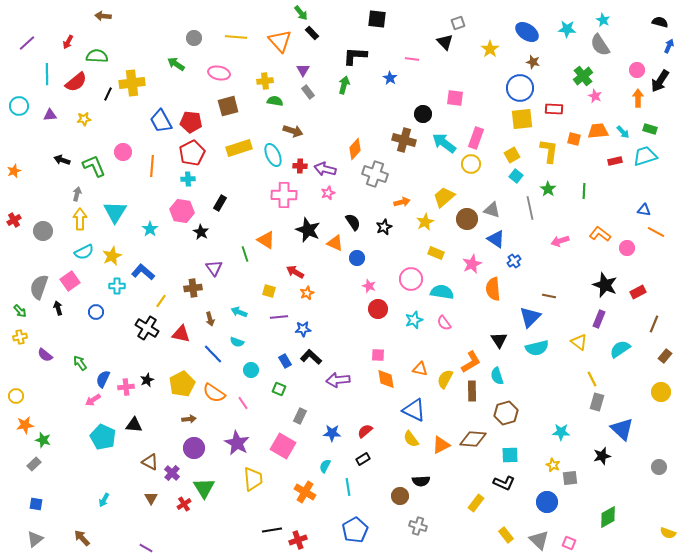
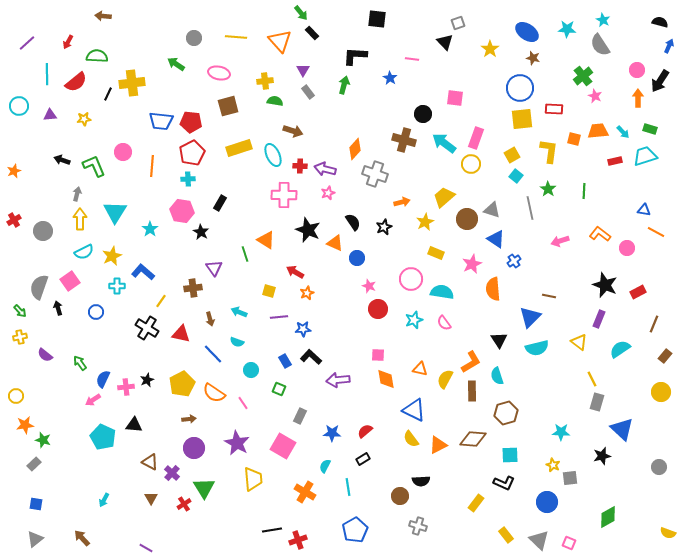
brown star at (533, 62): moved 4 px up
blue trapezoid at (161, 121): rotated 55 degrees counterclockwise
orange triangle at (441, 445): moved 3 px left
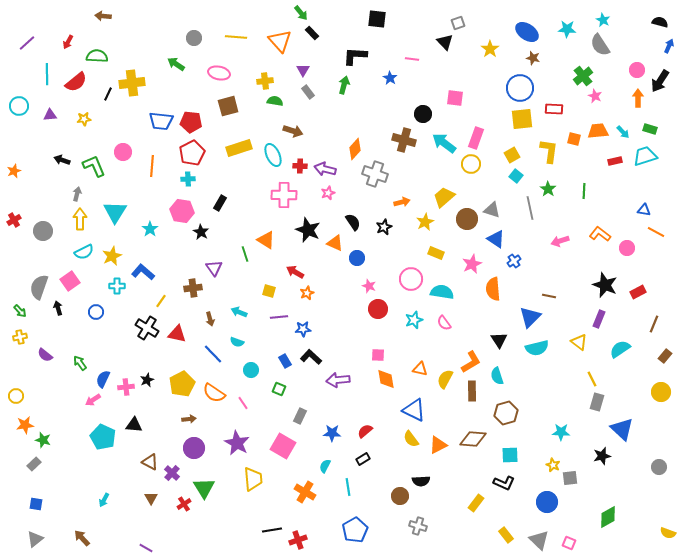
red triangle at (181, 334): moved 4 px left
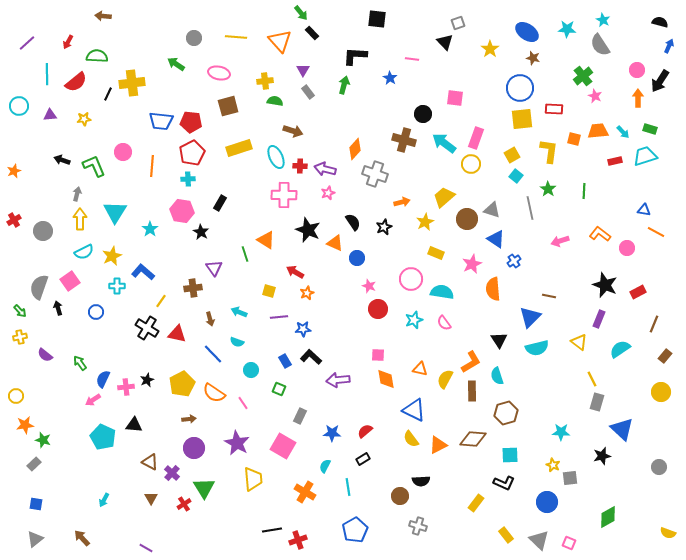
cyan ellipse at (273, 155): moved 3 px right, 2 px down
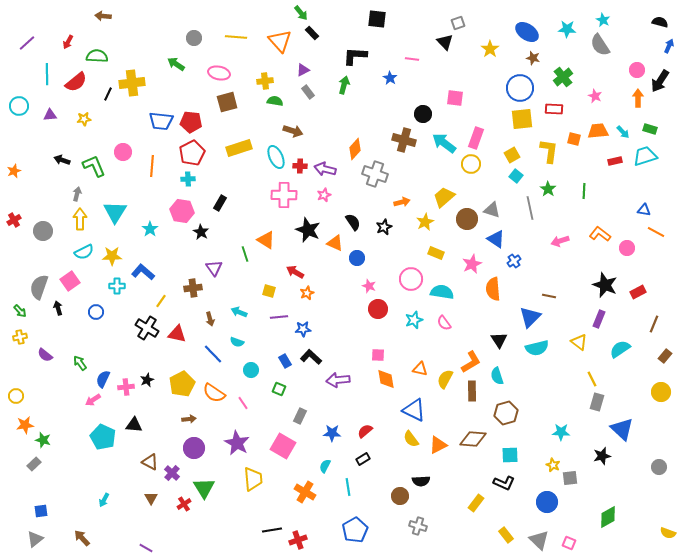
purple triangle at (303, 70): rotated 32 degrees clockwise
green cross at (583, 76): moved 20 px left, 1 px down
brown square at (228, 106): moved 1 px left, 4 px up
pink star at (328, 193): moved 4 px left, 2 px down
yellow star at (112, 256): rotated 24 degrees clockwise
blue square at (36, 504): moved 5 px right, 7 px down; rotated 16 degrees counterclockwise
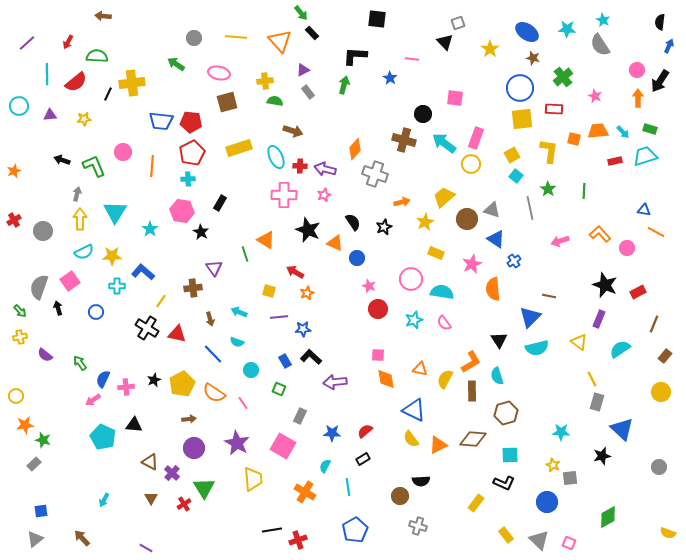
black semicircle at (660, 22): rotated 98 degrees counterclockwise
orange L-shape at (600, 234): rotated 10 degrees clockwise
black star at (147, 380): moved 7 px right
purple arrow at (338, 380): moved 3 px left, 2 px down
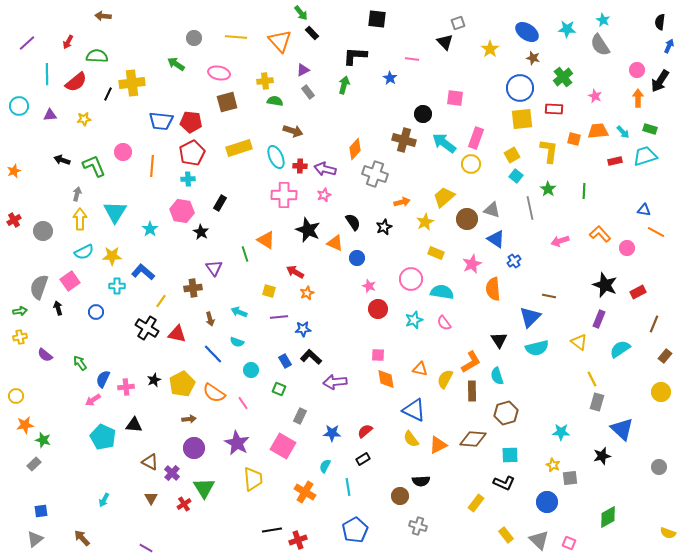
green arrow at (20, 311): rotated 56 degrees counterclockwise
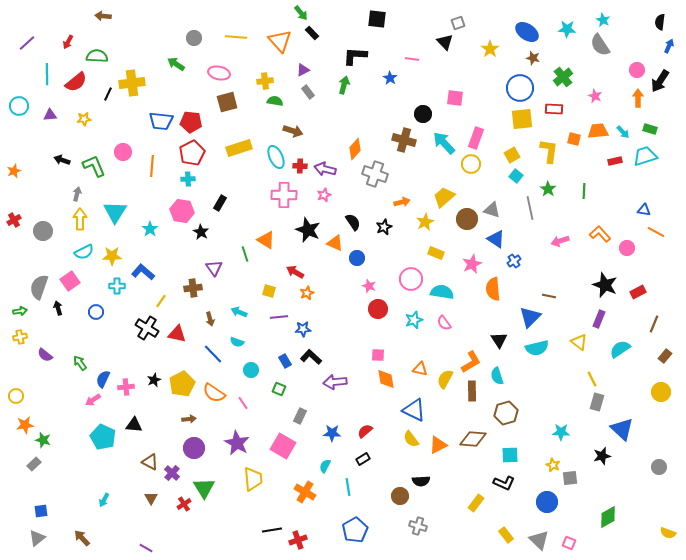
cyan arrow at (444, 143): rotated 10 degrees clockwise
gray triangle at (35, 539): moved 2 px right, 1 px up
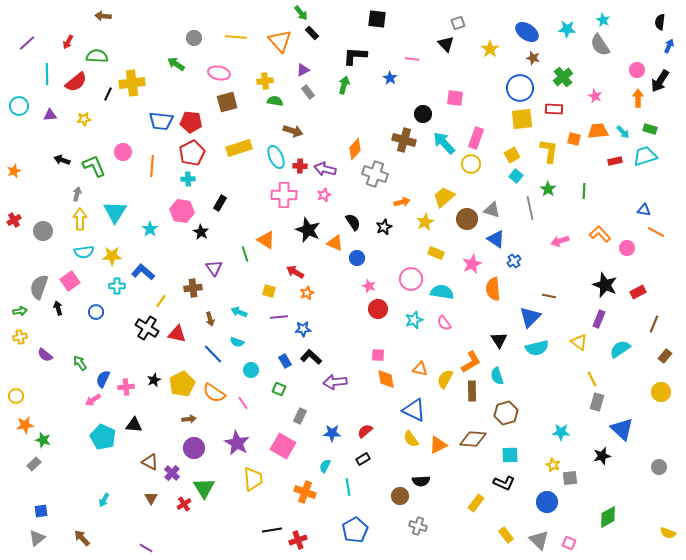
black triangle at (445, 42): moved 1 px right, 2 px down
cyan semicircle at (84, 252): rotated 18 degrees clockwise
orange cross at (305, 492): rotated 10 degrees counterclockwise
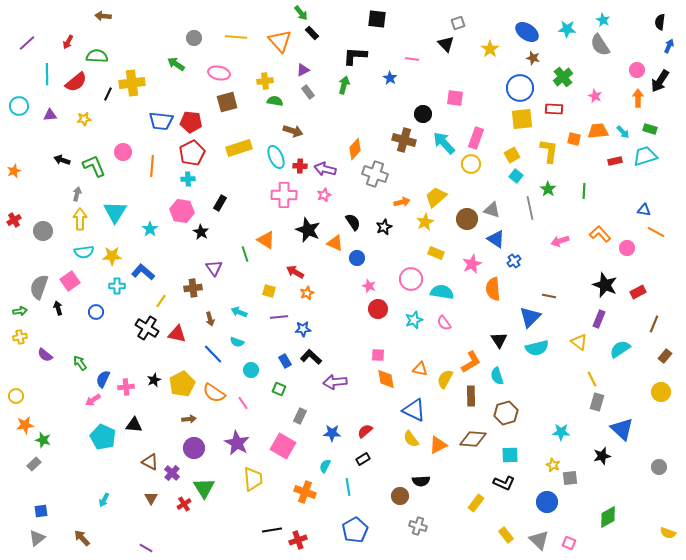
yellow trapezoid at (444, 197): moved 8 px left
brown rectangle at (472, 391): moved 1 px left, 5 px down
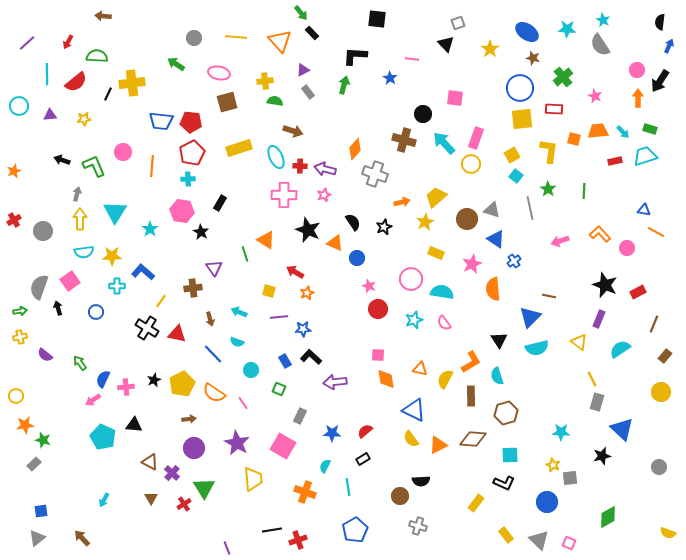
purple line at (146, 548): moved 81 px right; rotated 40 degrees clockwise
